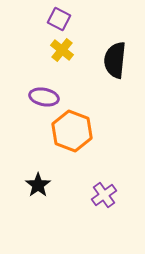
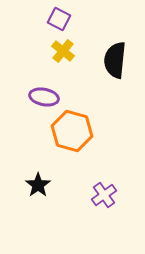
yellow cross: moved 1 px right, 1 px down
orange hexagon: rotated 6 degrees counterclockwise
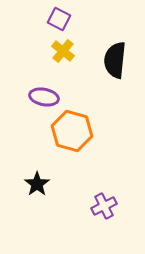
black star: moved 1 px left, 1 px up
purple cross: moved 11 px down; rotated 10 degrees clockwise
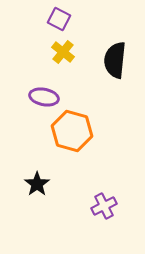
yellow cross: moved 1 px down
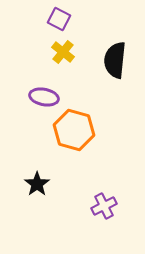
orange hexagon: moved 2 px right, 1 px up
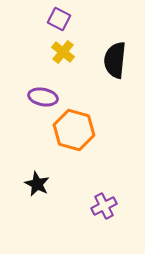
purple ellipse: moved 1 px left
black star: rotated 10 degrees counterclockwise
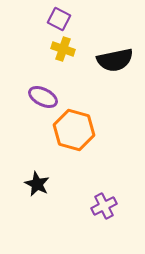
yellow cross: moved 3 px up; rotated 20 degrees counterclockwise
black semicircle: rotated 108 degrees counterclockwise
purple ellipse: rotated 16 degrees clockwise
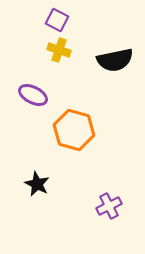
purple square: moved 2 px left, 1 px down
yellow cross: moved 4 px left, 1 px down
purple ellipse: moved 10 px left, 2 px up
purple cross: moved 5 px right
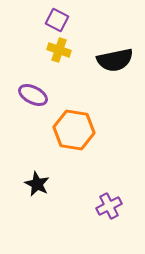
orange hexagon: rotated 6 degrees counterclockwise
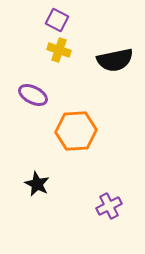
orange hexagon: moved 2 px right, 1 px down; rotated 12 degrees counterclockwise
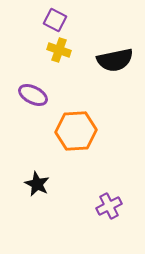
purple square: moved 2 px left
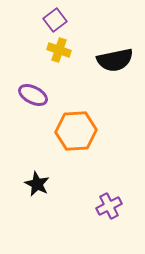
purple square: rotated 25 degrees clockwise
